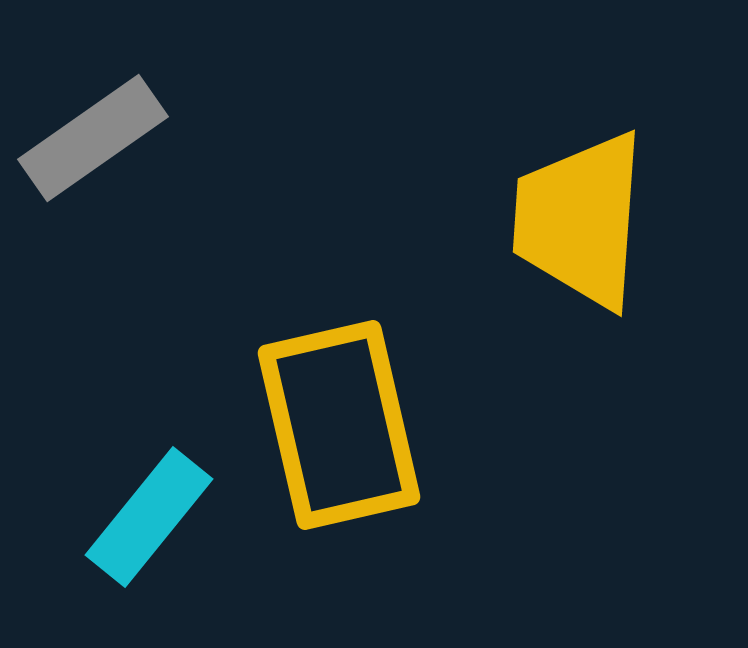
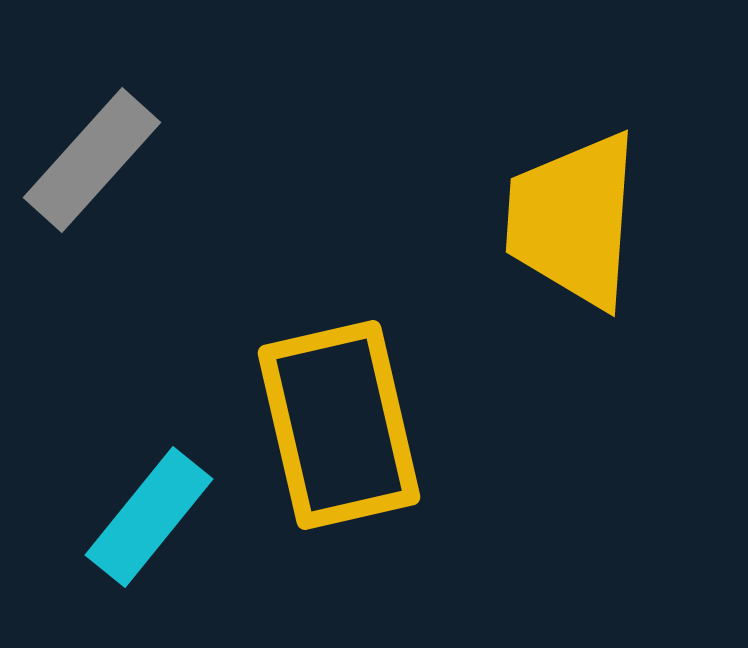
gray rectangle: moved 1 px left, 22 px down; rotated 13 degrees counterclockwise
yellow trapezoid: moved 7 px left
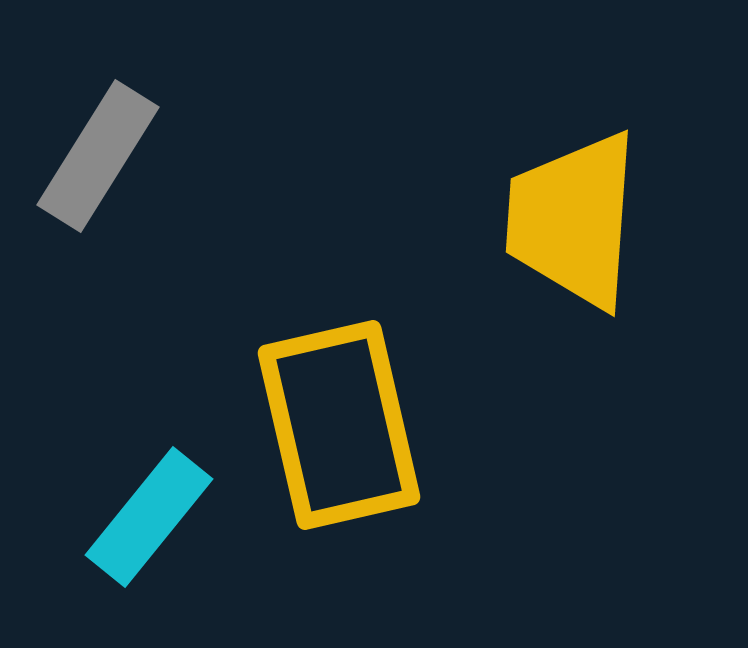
gray rectangle: moved 6 px right, 4 px up; rotated 10 degrees counterclockwise
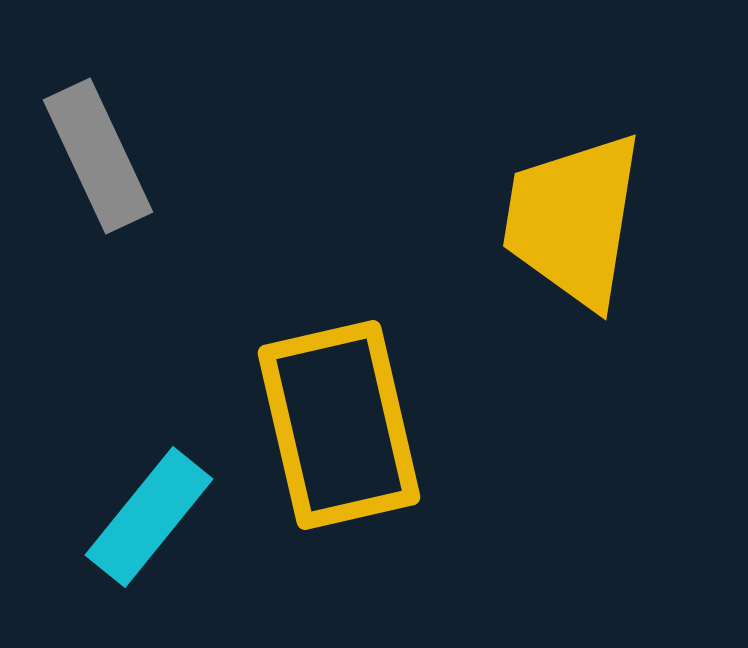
gray rectangle: rotated 57 degrees counterclockwise
yellow trapezoid: rotated 5 degrees clockwise
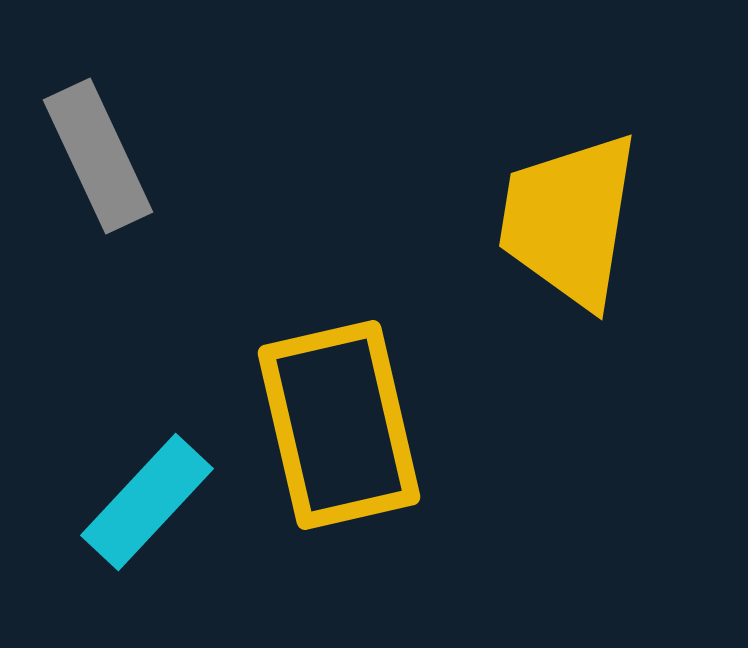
yellow trapezoid: moved 4 px left
cyan rectangle: moved 2 px left, 15 px up; rotated 4 degrees clockwise
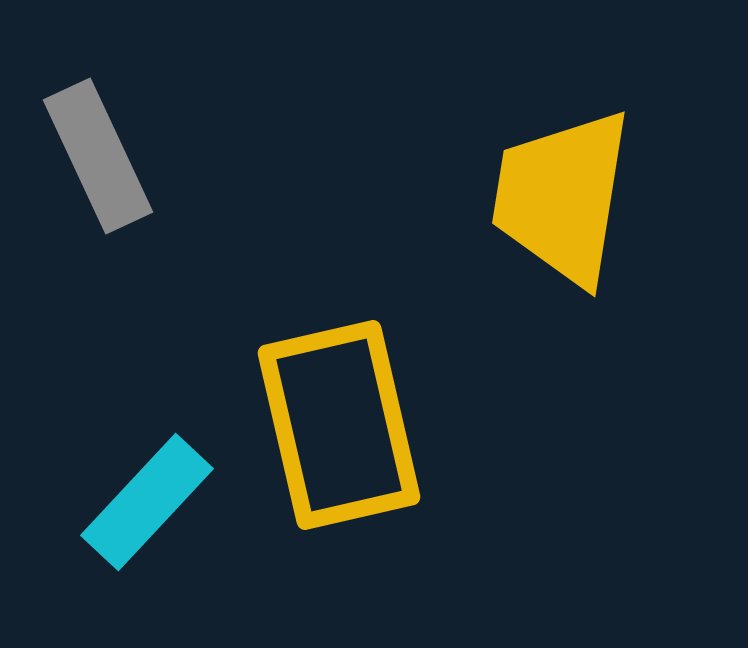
yellow trapezoid: moved 7 px left, 23 px up
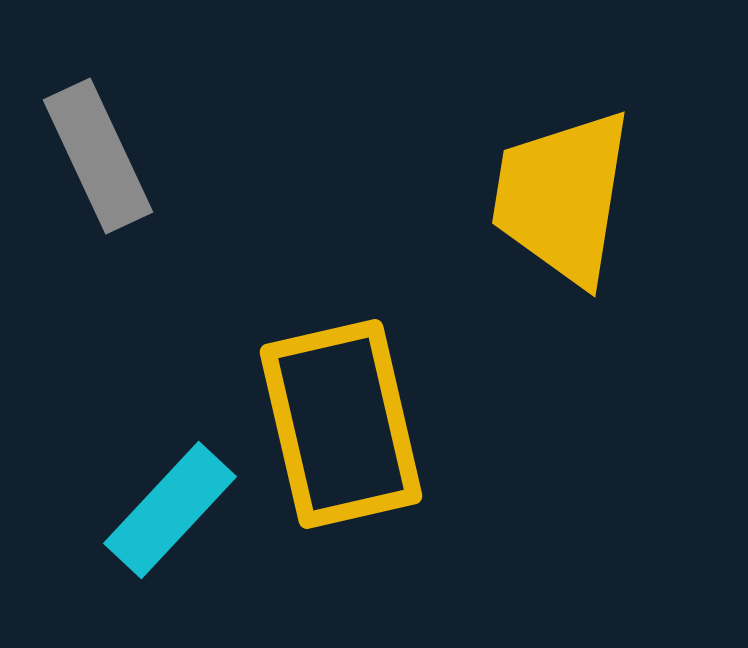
yellow rectangle: moved 2 px right, 1 px up
cyan rectangle: moved 23 px right, 8 px down
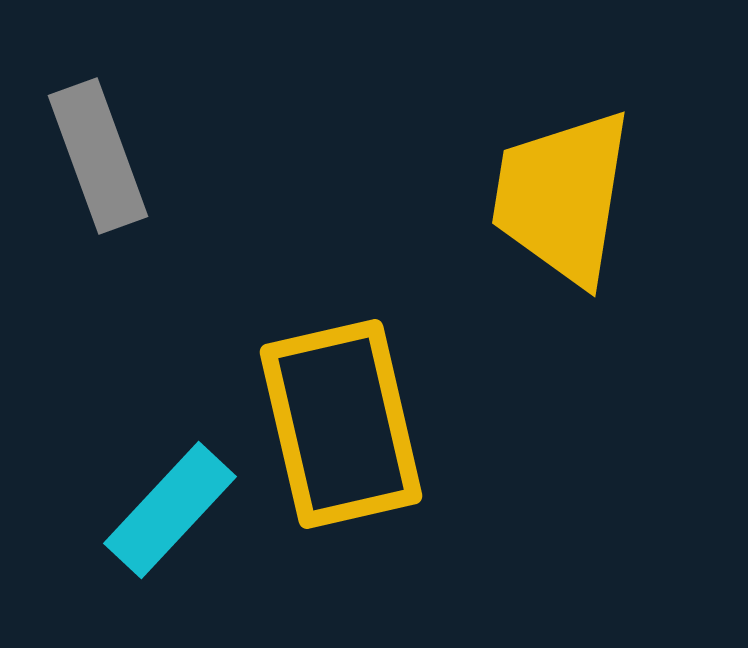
gray rectangle: rotated 5 degrees clockwise
